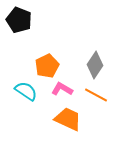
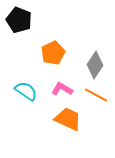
orange pentagon: moved 6 px right, 13 px up
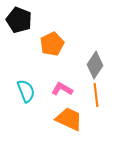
orange pentagon: moved 1 px left, 9 px up
cyan semicircle: rotated 35 degrees clockwise
orange line: rotated 55 degrees clockwise
orange trapezoid: moved 1 px right
